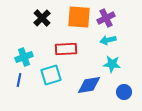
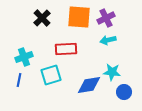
cyan star: moved 8 px down
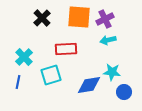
purple cross: moved 1 px left, 1 px down
cyan cross: rotated 24 degrees counterclockwise
blue line: moved 1 px left, 2 px down
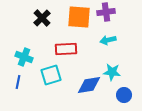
purple cross: moved 1 px right, 7 px up; rotated 18 degrees clockwise
cyan cross: rotated 24 degrees counterclockwise
blue circle: moved 3 px down
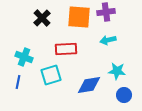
cyan star: moved 5 px right, 1 px up
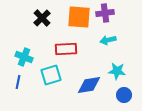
purple cross: moved 1 px left, 1 px down
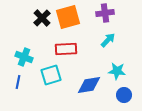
orange square: moved 11 px left; rotated 20 degrees counterclockwise
cyan arrow: rotated 147 degrees clockwise
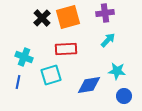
blue circle: moved 1 px down
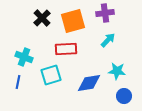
orange square: moved 5 px right, 4 px down
blue diamond: moved 2 px up
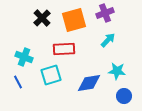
purple cross: rotated 12 degrees counterclockwise
orange square: moved 1 px right, 1 px up
red rectangle: moved 2 px left
blue line: rotated 40 degrees counterclockwise
